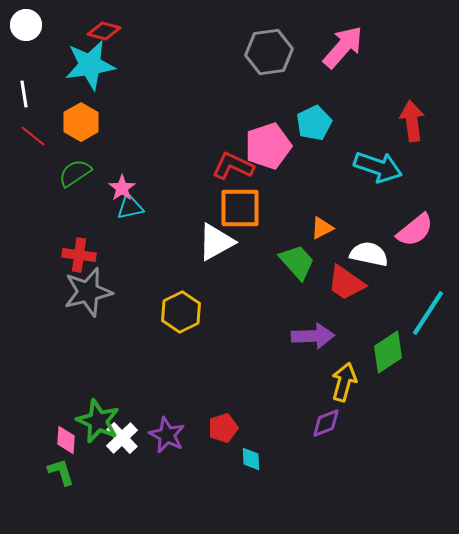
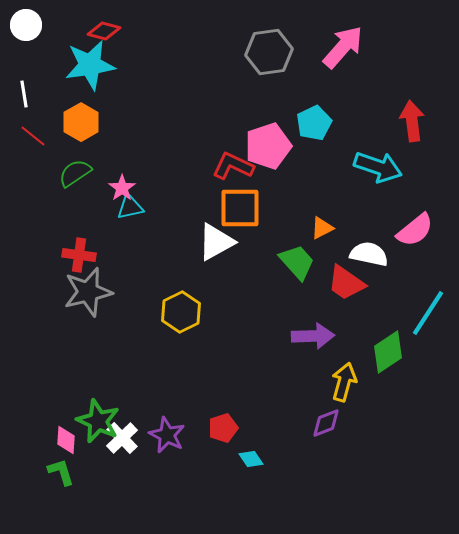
cyan diamond: rotated 30 degrees counterclockwise
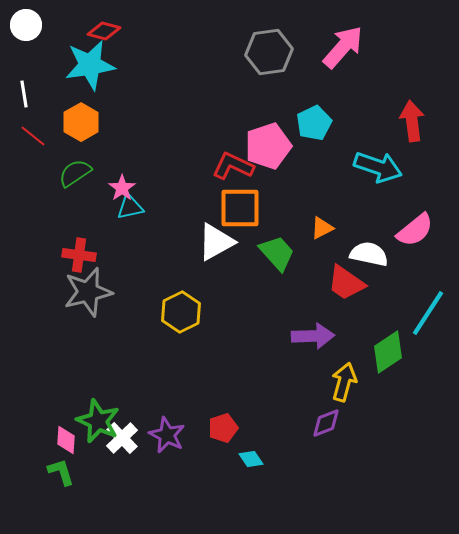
green trapezoid: moved 20 px left, 9 px up
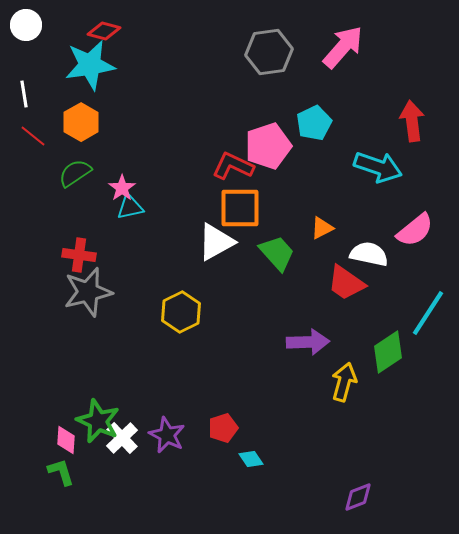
purple arrow: moved 5 px left, 6 px down
purple diamond: moved 32 px right, 74 px down
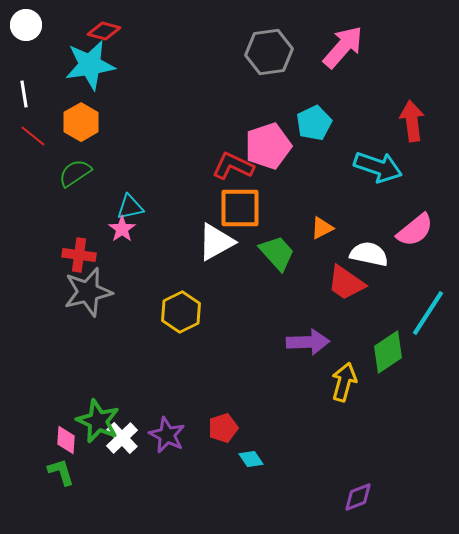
pink star: moved 41 px down
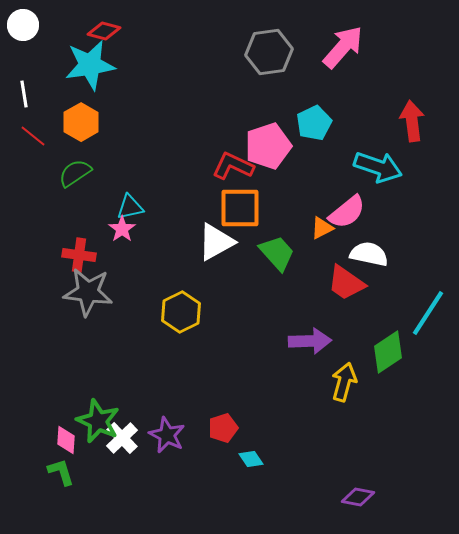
white circle: moved 3 px left
pink semicircle: moved 68 px left, 18 px up
gray star: rotated 21 degrees clockwise
purple arrow: moved 2 px right, 1 px up
purple diamond: rotated 32 degrees clockwise
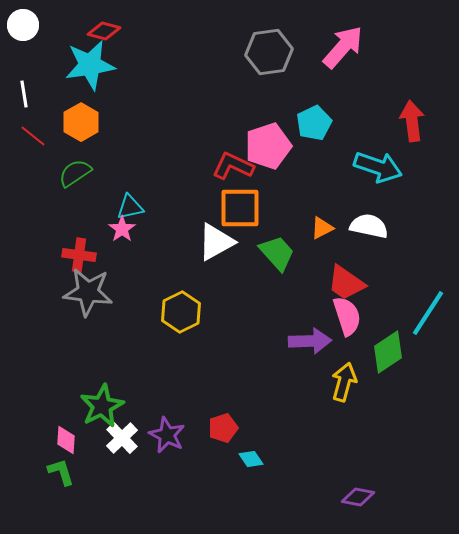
pink semicircle: moved 104 px down; rotated 69 degrees counterclockwise
white semicircle: moved 28 px up
green star: moved 4 px right, 15 px up; rotated 21 degrees clockwise
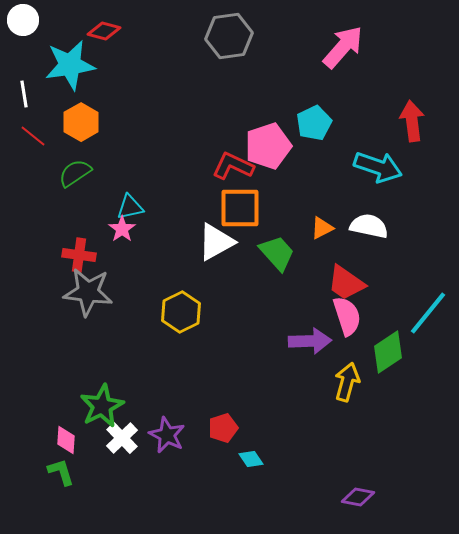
white circle: moved 5 px up
gray hexagon: moved 40 px left, 16 px up
cyan star: moved 20 px left
cyan line: rotated 6 degrees clockwise
yellow arrow: moved 3 px right
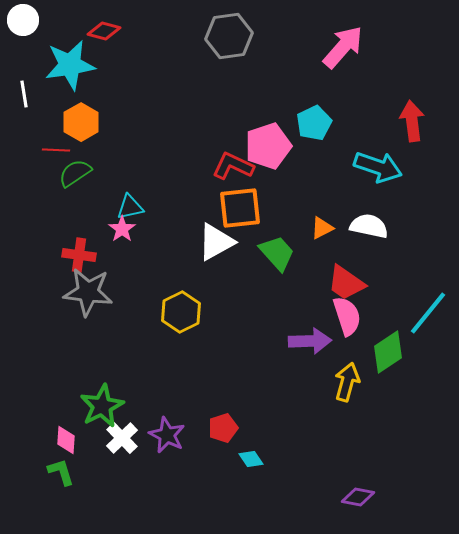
red line: moved 23 px right, 14 px down; rotated 36 degrees counterclockwise
orange square: rotated 6 degrees counterclockwise
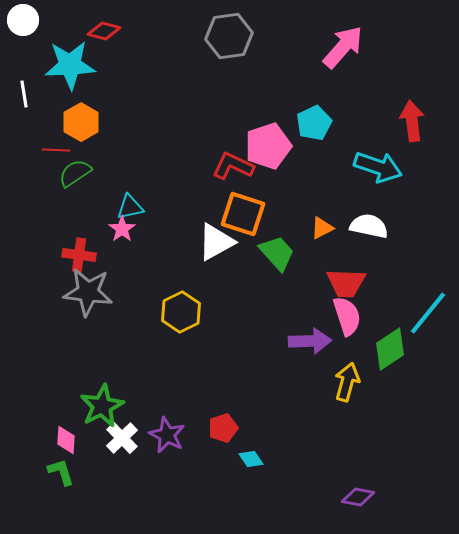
cyan star: rotated 6 degrees clockwise
orange square: moved 3 px right, 6 px down; rotated 24 degrees clockwise
red trapezoid: rotated 33 degrees counterclockwise
green diamond: moved 2 px right, 3 px up
